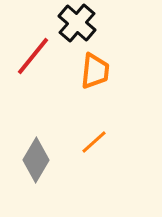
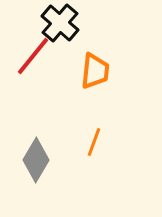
black cross: moved 17 px left
orange line: rotated 28 degrees counterclockwise
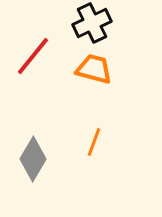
black cross: moved 32 px right; rotated 24 degrees clockwise
orange trapezoid: moved 1 px left, 2 px up; rotated 81 degrees counterclockwise
gray diamond: moved 3 px left, 1 px up
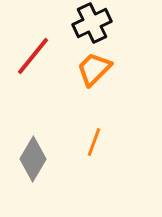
orange trapezoid: rotated 60 degrees counterclockwise
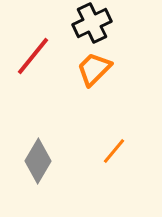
orange line: moved 20 px right, 9 px down; rotated 20 degrees clockwise
gray diamond: moved 5 px right, 2 px down
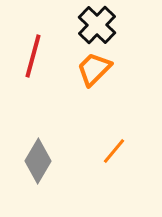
black cross: moved 5 px right, 2 px down; rotated 21 degrees counterclockwise
red line: rotated 24 degrees counterclockwise
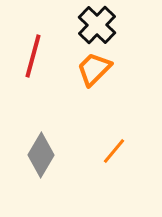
gray diamond: moved 3 px right, 6 px up
